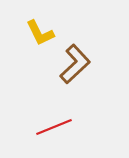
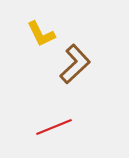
yellow L-shape: moved 1 px right, 1 px down
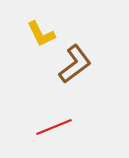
brown L-shape: rotated 6 degrees clockwise
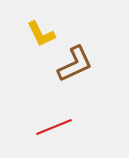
brown L-shape: rotated 12 degrees clockwise
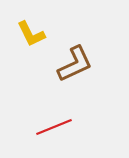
yellow L-shape: moved 10 px left
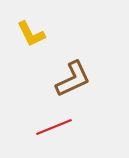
brown L-shape: moved 2 px left, 15 px down
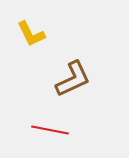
red line: moved 4 px left, 3 px down; rotated 33 degrees clockwise
